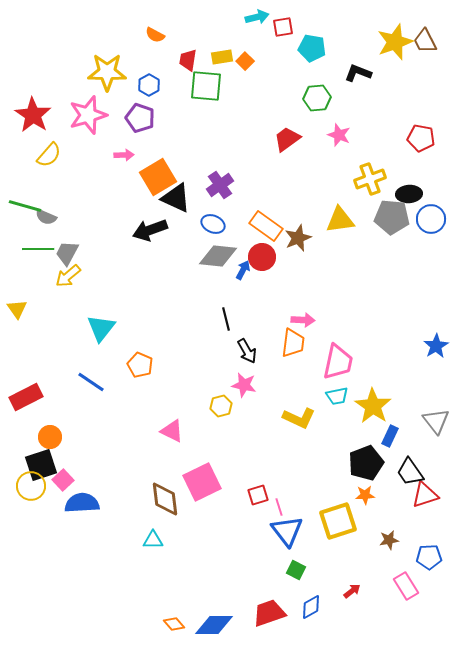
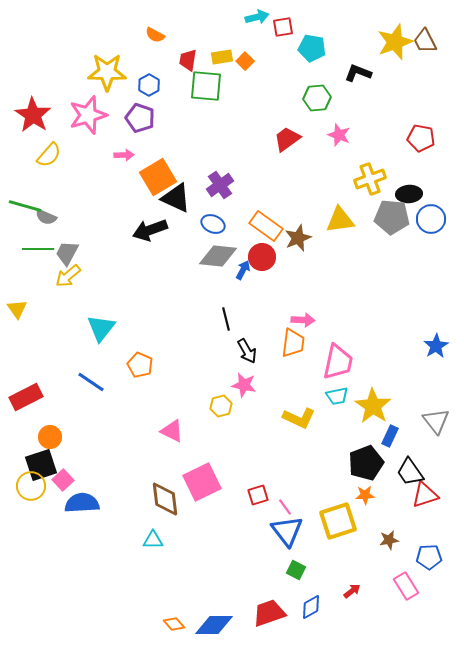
pink line at (279, 507): moved 6 px right; rotated 18 degrees counterclockwise
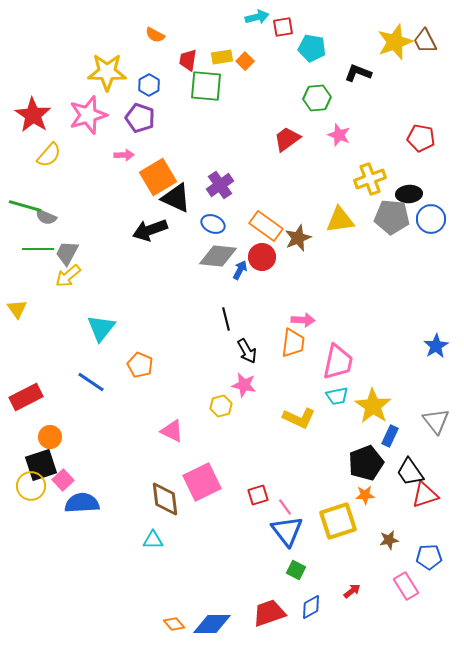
blue arrow at (243, 270): moved 3 px left
blue diamond at (214, 625): moved 2 px left, 1 px up
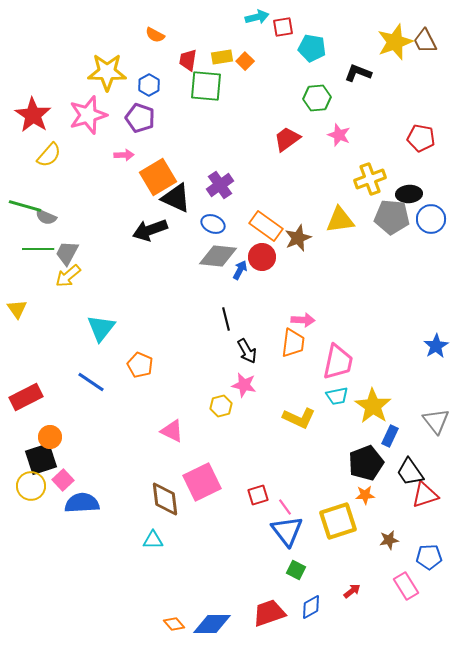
black square at (41, 465): moved 6 px up
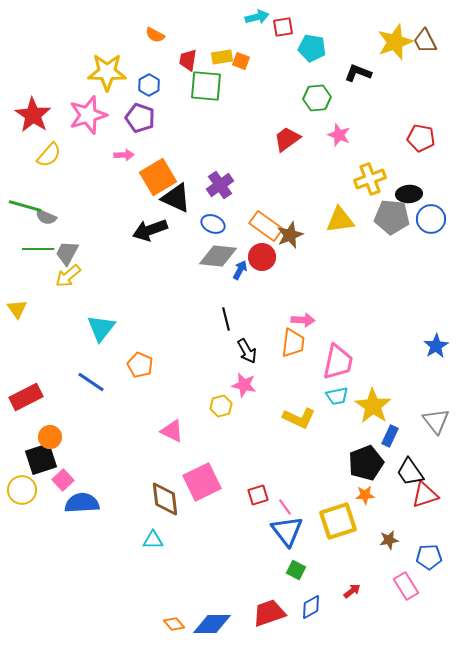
orange square at (245, 61): moved 4 px left; rotated 24 degrees counterclockwise
brown star at (298, 238): moved 8 px left, 3 px up
yellow circle at (31, 486): moved 9 px left, 4 px down
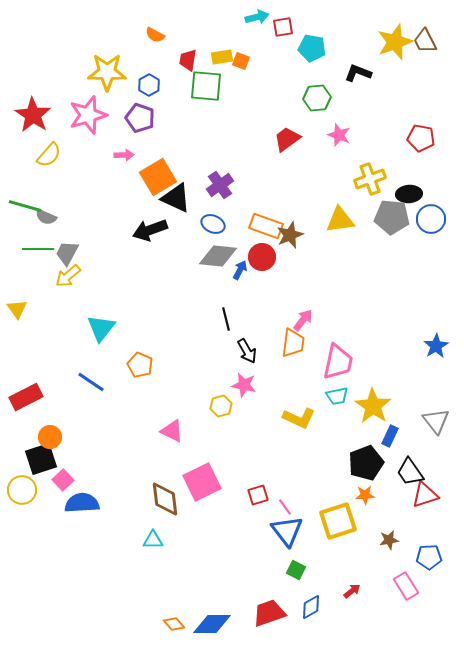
orange rectangle at (266, 226): rotated 16 degrees counterclockwise
pink arrow at (303, 320): rotated 55 degrees counterclockwise
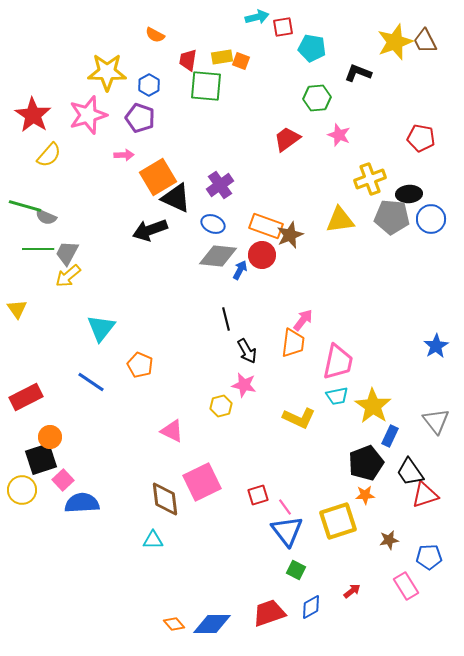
red circle at (262, 257): moved 2 px up
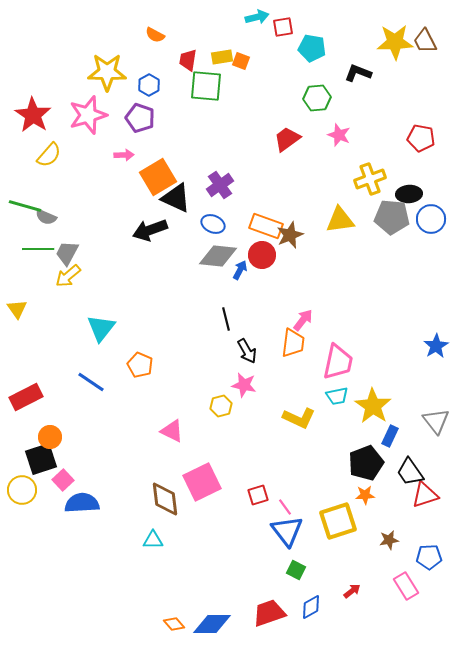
yellow star at (395, 42): rotated 18 degrees clockwise
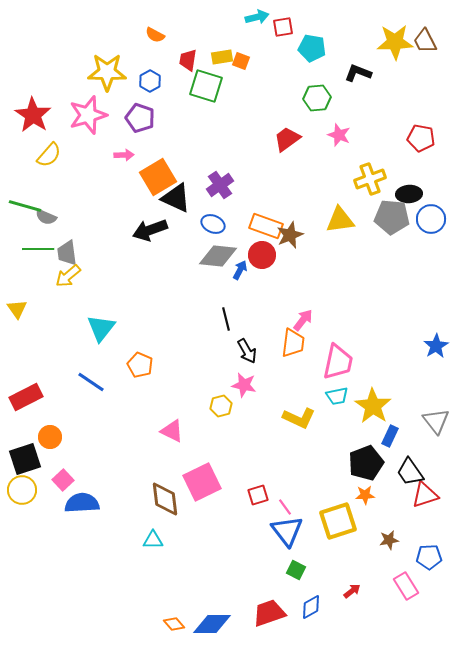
blue hexagon at (149, 85): moved 1 px right, 4 px up
green square at (206, 86): rotated 12 degrees clockwise
gray trapezoid at (67, 253): rotated 36 degrees counterclockwise
black square at (41, 459): moved 16 px left
